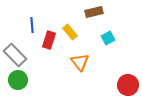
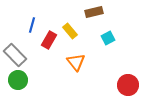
blue line: rotated 21 degrees clockwise
yellow rectangle: moved 1 px up
red rectangle: rotated 12 degrees clockwise
orange triangle: moved 4 px left
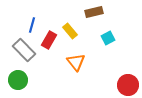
gray rectangle: moved 9 px right, 5 px up
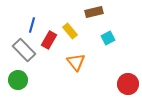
red circle: moved 1 px up
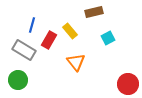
gray rectangle: rotated 15 degrees counterclockwise
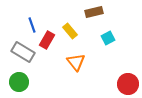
blue line: rotated 35 degrees counterclockwise
red rectangle: moved 2 px left
gray rectangle: moved 1 px left, 2 px down
green circle: moved 1 px right, 2 px down
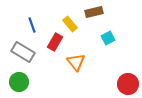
yellow rectangle: moved 7 px up
red rectangle: moved 8 px right, 2 px down
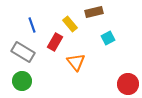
green circle: moved 3 px right, 1 px up
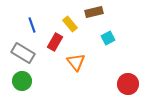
gray rectangle: moved 1 px down
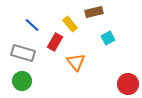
blue line: rotated 28 degrees counterclockwise
gray rectangle: rotated 15 degrees counterclockwise
